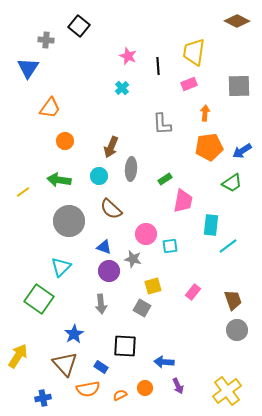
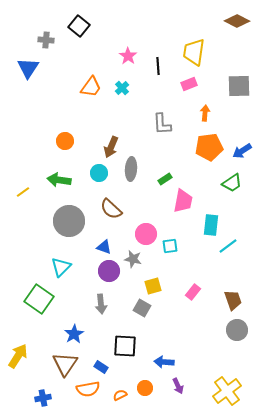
pink star at (128, 56): rotated 12 degrees clockwise
orange trapezoid at (50, 108): moved 41 px right, 21 px up
cyan circle at (99, 176): moved 3 px up
brown triangle at (65, 364): rotated 16 degrees clockwise
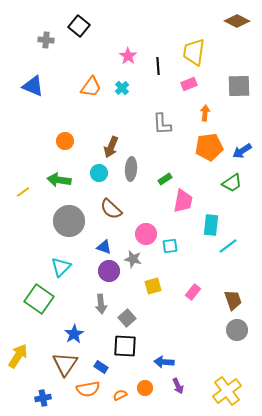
blue triangle at (28, 68): moved 5 px right, 18 px down; rotated 40 degrees counterclockwise
gray square at (142, 308): moved 15 px left, 10 px down; rotated 18 degrees clockwise
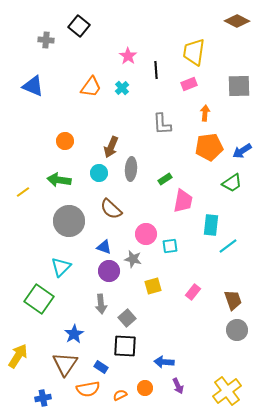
black line at (158, 66): moved 2 px left, 4 px down
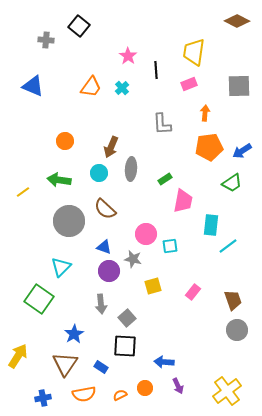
brown semicircle at (111, 209): moved 6 px left
orange semicircle at (88, 389): moved 4 px left, 5 px down
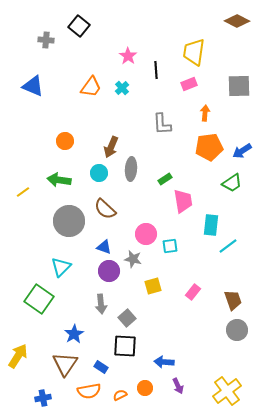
pink trapezoid at (183, 201): rotated 20 degrees counterclockwise
orange semicircle at (84, 394): moved 5 px right, 3 px up
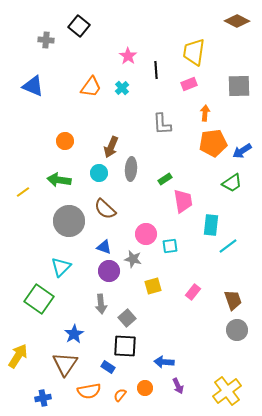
orange pentagon at (209, 147): moved 4 px right, 4 px up
blue rectangle at (101, 367): moved 7 px right
orange semicircle at (120, 395): rotated 24 degrees counterclockwise
